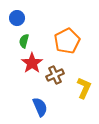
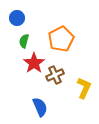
orange pentagon: moved 6 px left, 2 px up
red star: moved 2 px right
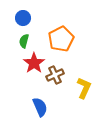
blue circle: moved 6 px right
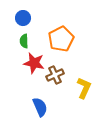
green semicircle: rotated 16 degrees counterclockwise
red star: rotated 25 degrees counterclockwise
